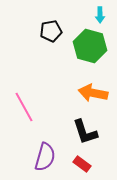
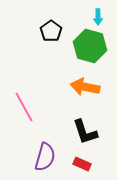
cyan arrow: moved 2 px left, 2 px down
black pentagon: rotated 25 degrees counterclockwise
orange arrow: moved 8 px left, 6 px up
red rectangle: rotated 12 degrees counterclockwise
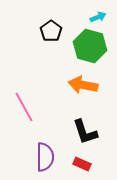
cyan arrow: rotated 112 degrees counterclockwise
orange arrow: moved 2 px left, 2 px up
purple semicircle: rotated 16 degrees counterclockwise
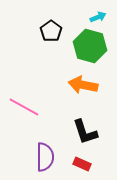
pink line: rotated 32 degrees counterclockwise
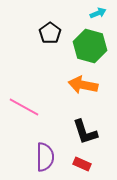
cyan arrow: moved 4 px up
black pentagon: moved 1 px left, 2 px down
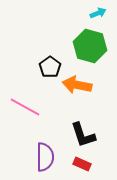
black pentagon: moved 34 px down
orange arrow: moved 6 px left
pink line: moved 1 px right
black L-shape: moved 2 px left, 3 px down
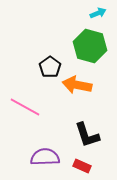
black L-shape: moved 4 px right
purple semicircle: rotated 92 degrees counterclockwise
red rectangle: moved 2 px down
